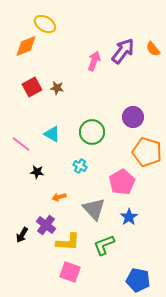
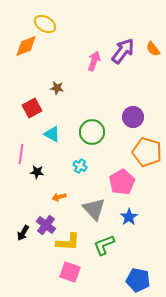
red square: moved 21 px down
pink line: moved 10 px down; rotated 60 degrees clockwise
black arrow: moved 1 px right, 2 px up
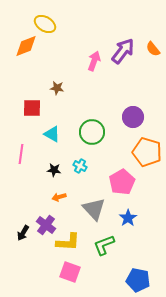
red square: rotated 30 degrees clockwise
black star: moved 17 px right, 2 px up
blue star: moved 1 px left, 1 px down
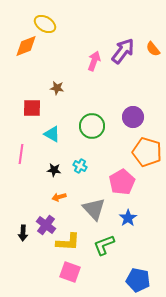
green circle: moved 6 px up
black arrow: rotated 28 degrees counterclockwise
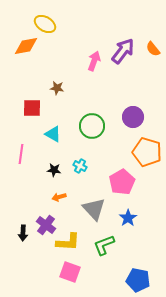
orange diamond: rotated 10 degrees clockwise
cyan triangle: moved 1 px right
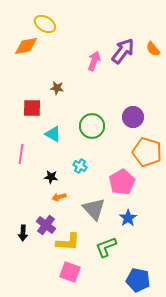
black star: moved 3 px left, 7 px down
green L-shape: moved 2 px right, 2 px down
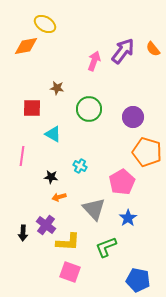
green circle: moved 3 px left, 17 px up
pink line: moved 1 px right, 2 px down
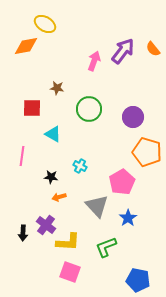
gray triangle: moved 3 px right, 3 px up
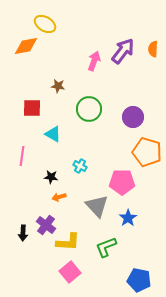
orange semicircle: rotated 42 degrees clockwise
brown star: moved 1 px right, 2 px up
pink pentagon: rotated 30 degrees clockwise
pink square: rotated 30 degrees clockwise
blue pentagon: moved 1 px right
